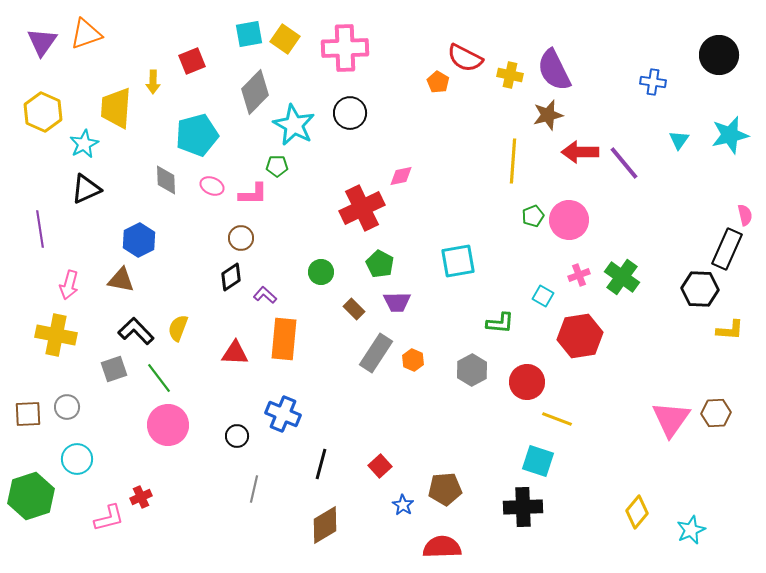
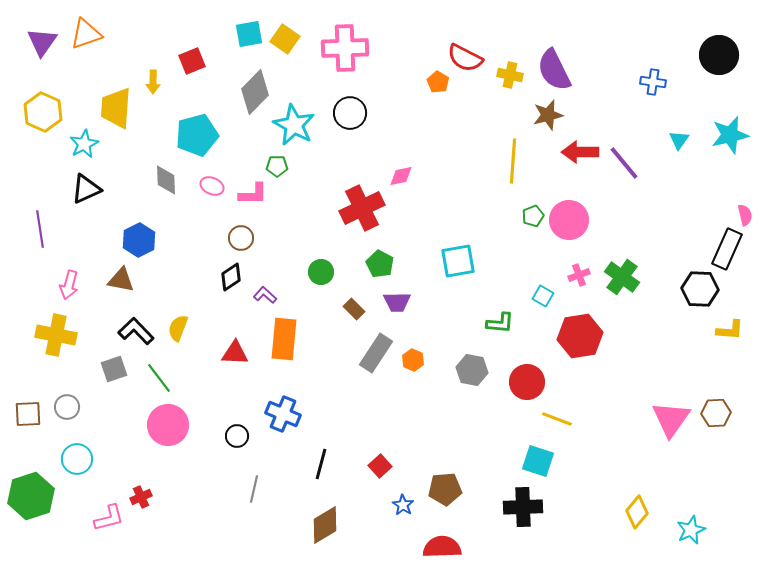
gray hexagon at (472, 370): rotated 20 degrees counterclockwise
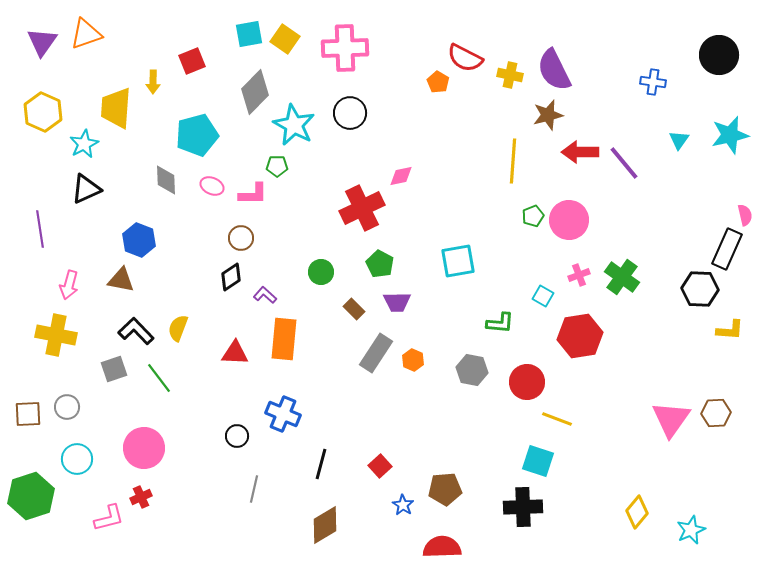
blue hexagon at (139, 240): rotated 12 degrees counterclockwise
pink circle at (168, 425): moved 24 px left, 23 px down
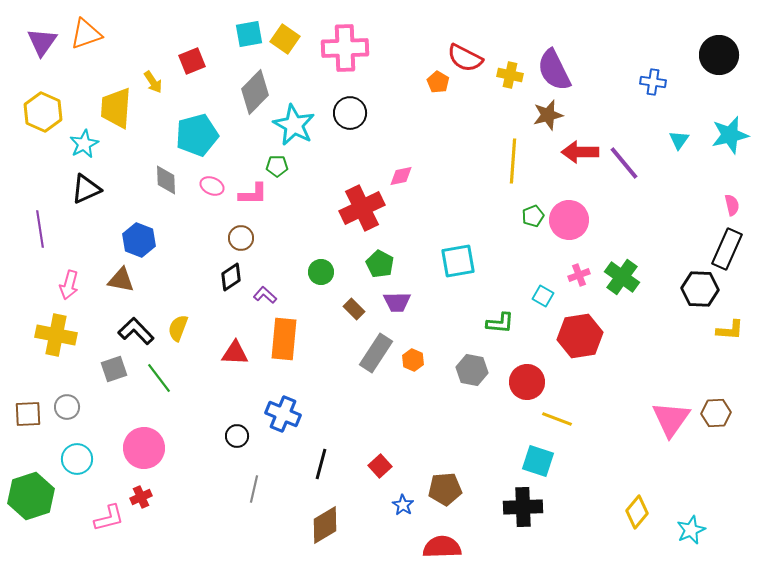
yellow arrow at (153, 82): rotated 35 degrees counterclockwise
pink semicircle at (745, 215): moved 13 px left, 10 px up
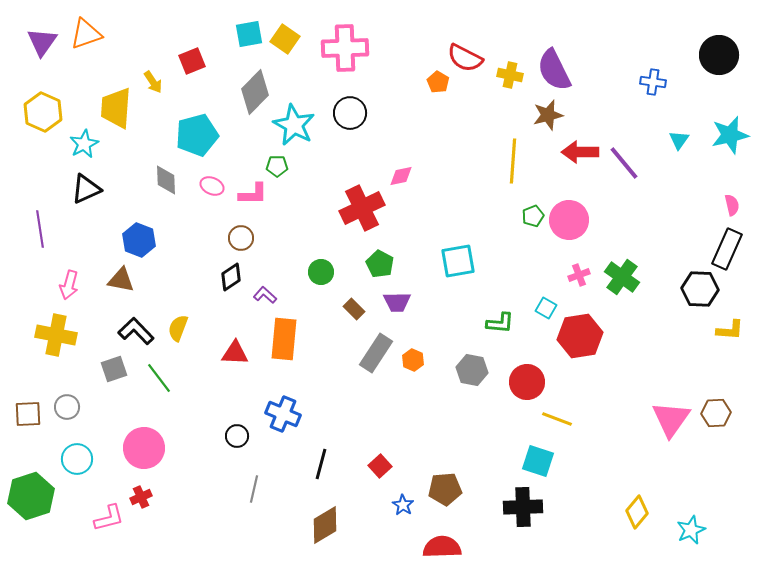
cyan square at (543, 296): moved 3 px right, 12 px down
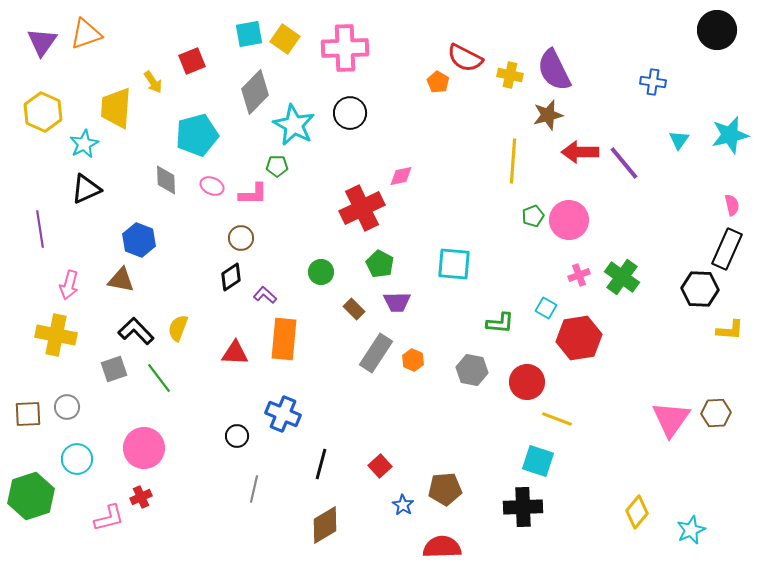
black circle at (719, 55): moved 2 px left, 25 px up
cyan square at (458, 261): moved 4 px left, 3 px down; rotated 15 degrees clockwise
red hexagon at (580, 336): moved 1 px left, 2 px down
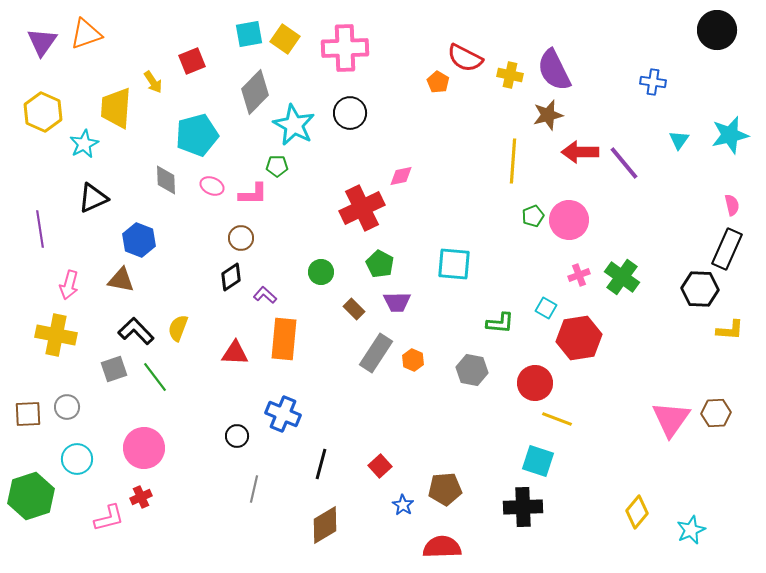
black triangle at (86, 189): moved 7 px right, 9 px down
green line at (159, 378): moved 4 px left, 1 px up
red circle at (527, 382): moved 8 px right, 1 px down
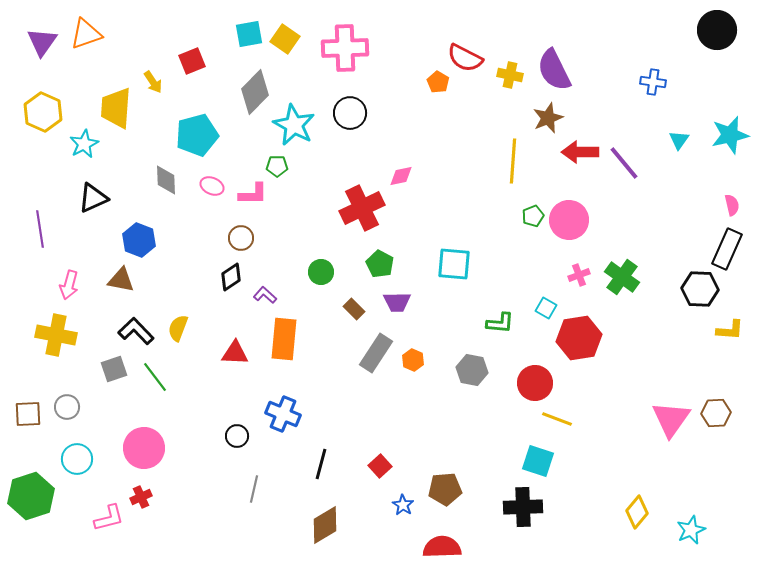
brown star at (548, 115): moved 3 px down; rotated 8 degrees counterclockwise
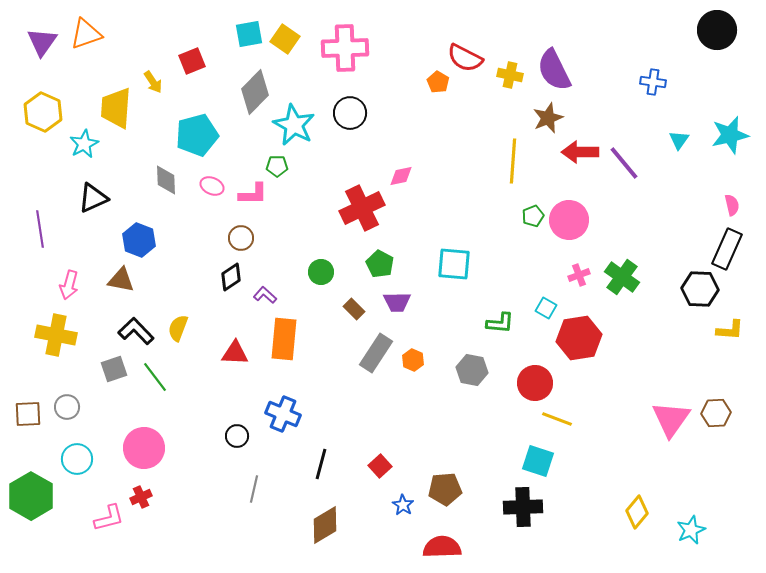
green hexagon at (31, 496): rotated 12 degrees counterclockwise
